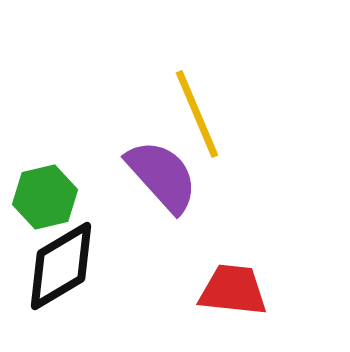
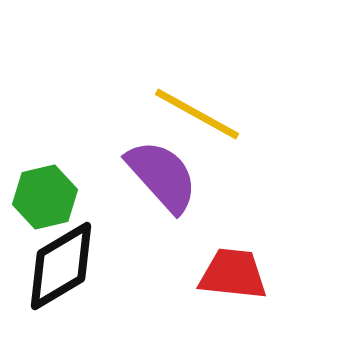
yellow line: rotated 38 degrees counterclockwise
red trapezoid: moved 16 px up
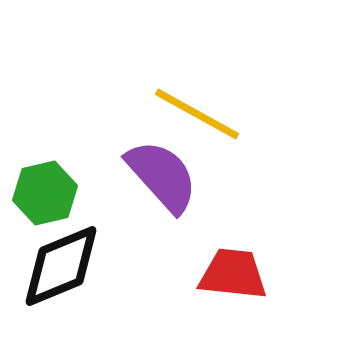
green hexagon: moved 4 px up
black diamond: rotated 8 degrees clockwise
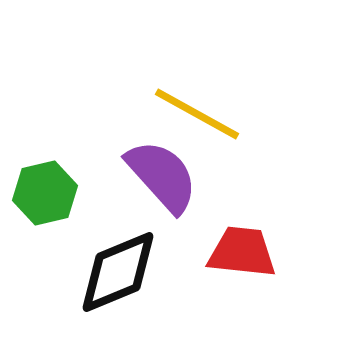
black diamond: moved 57 px right, 6 px down
red trapezoid: moved 9 px right, 22 px up
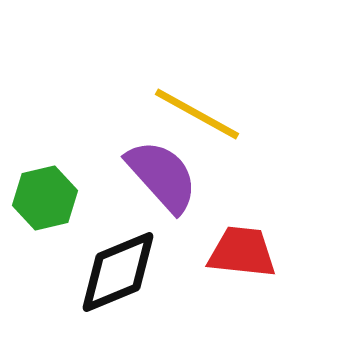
green hexagon: moved 5 px down
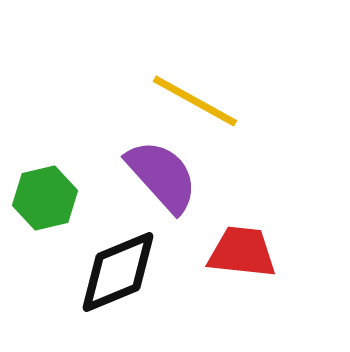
yellow line: moved 2 px left, 13 px up
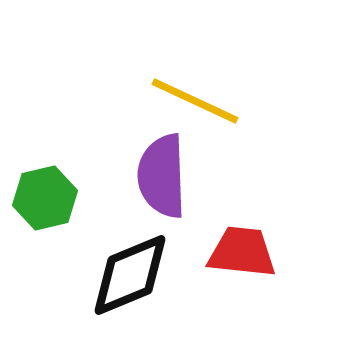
yellow line: rotated 4 degrees counterclockwise
purple semicircle: rotated 140 degrees counterclockwise
black diamond: moved 12 px right, 3 px down
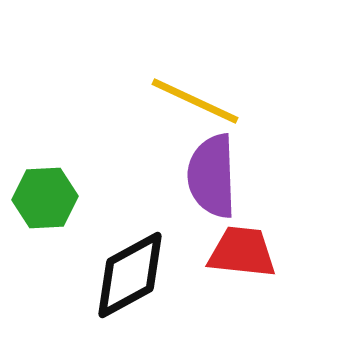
purple semicircle: moved 50 px right
green hexagon: rotated 10 degrees clockwise
black diamond: rotated 6 degrees counterclockwise
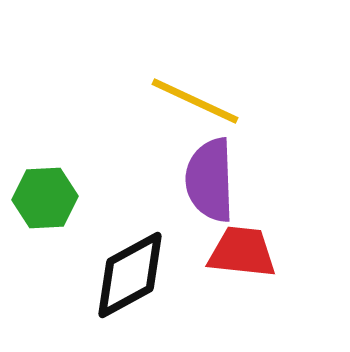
purple semicircle: moved 2 px left, 4 px down
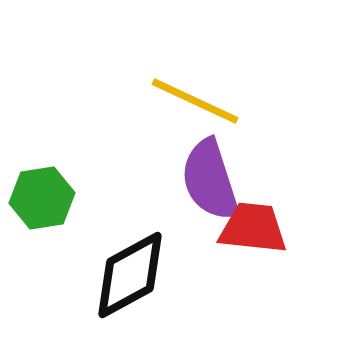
purple semicircle: rotated 16 degrees counterclockwise
green hexagon: moved 3 px left; rotated 6 degrees counterclockwise
red trapezoid: moved 11 px right, 24 px up
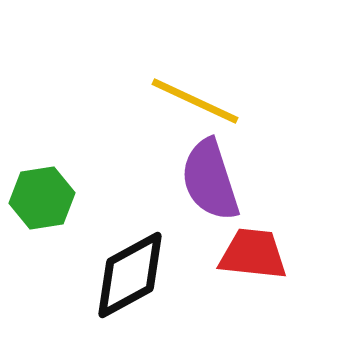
red trapezoid: moved 26 px down
